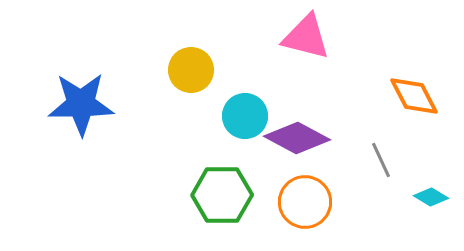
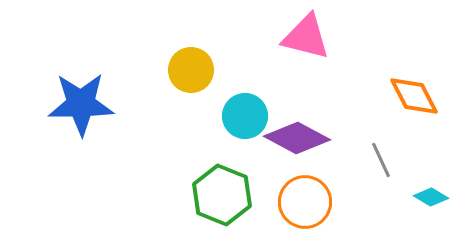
green hexagon: rotated 22 degrees clockwise
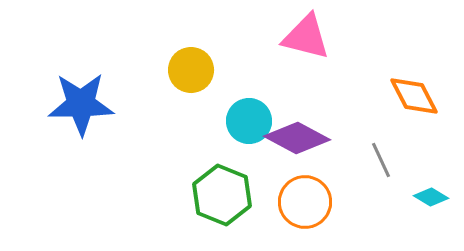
cyan circle: moved 4 px right, 5 px down
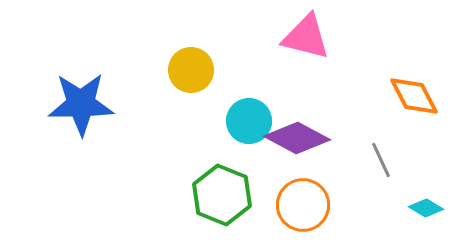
cyan diamond: moved 5 px left, 11 px down
orange circle: moved 2 px left, 3 px down
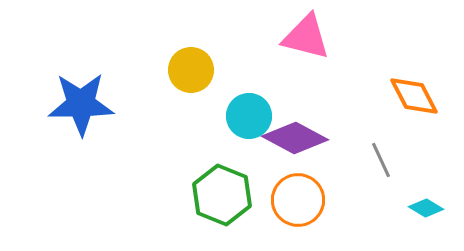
cyan circle: moved 5 px up
purple diamond: moved 2 px left
orange circle: moved 5 px left, 5 px up
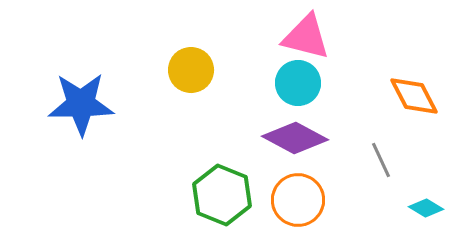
cyan circle: moved 49 px right, 33 px up
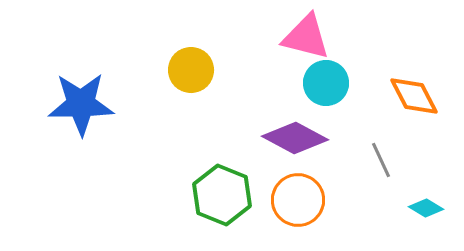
cyan circle: moved 28 px right
